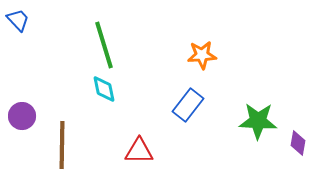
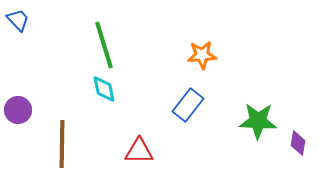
purple circle: moved 4 px left, 6 px up
brown line: moved 1 px up
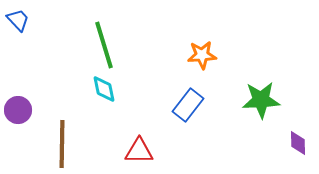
green star: moved 3 px right, 21 px up; rotated 6 degrees counterclockwise
purple diamond: rotated 10 degrees counterclockwise
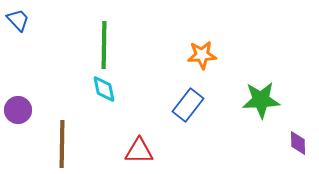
green line: rotated 18 degrees clockwise
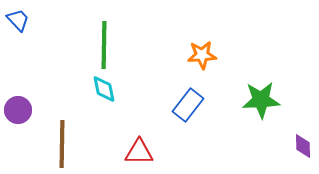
purple diamond: moved 5 px right, 3 px down
red triangle: moved 1 px down
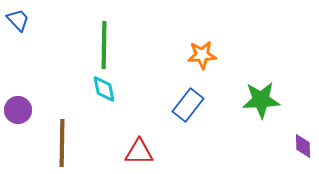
brown line: moved 1 px up
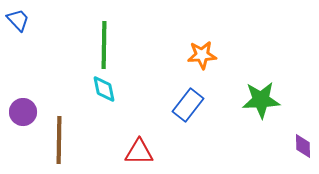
purple circle: moved 5 px right, 2 px down
brown line: moved 3 px left, 3 px up
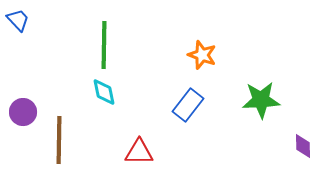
orange star: rotated 24 degrees clockwise
cyan diamond: moved 3 px down
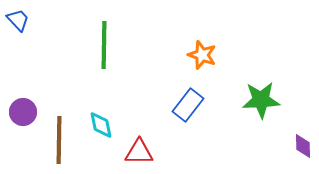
cyan diamond: moved 3 px left, 33 px down
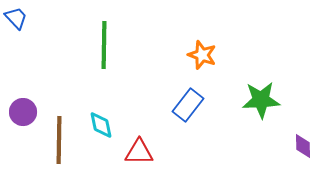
blue trapezoid: moved 2 px left, 2 px up
